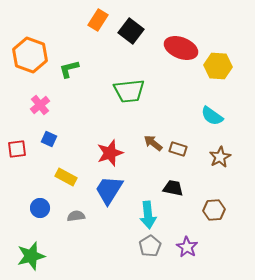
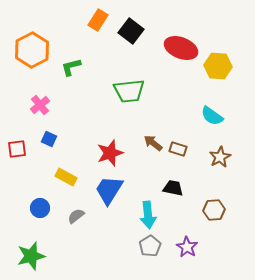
orange hexagon: moved 2 px right, 5 px up; rotated 12 degrees clockwise
green L-shape: moved 2 px right, 2 px up
gray semicircle: rotated 30 degrees counterclockwise
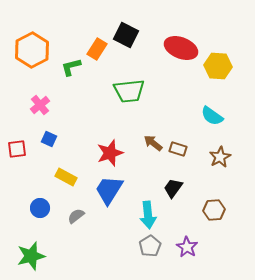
orange rectangle: moved 1 px left, 29 px down
black square: moved 5 px left, 4 px down; rotated 10 degrees counterclockwise
black trapezoid: rotated 65 degrees counterclockwise
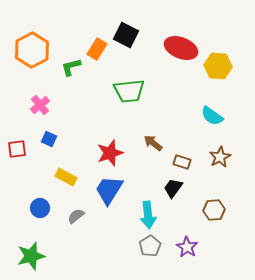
brown rectangle: moved 4 px right, 13 px down
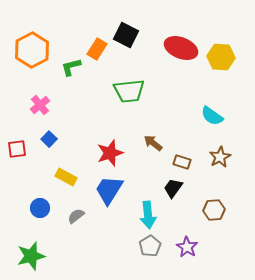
yellow hexagon: moved 3 px right, 9 px up
blue square: rotated 21 degrees clockwise
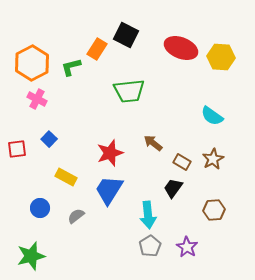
orange hexagon: moved 13 px down
pink cross: moved 3 px left, 6 px up; rotated 24 degrees counterclockwise
brown star: moved 7 px left, 2 px down
brown rectangle: rotated 12 degrees clockwise
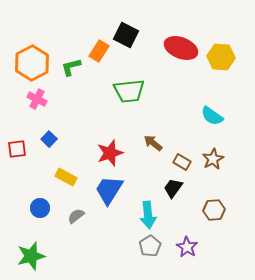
orange rectangle: moved 2 px right, 2 px down
